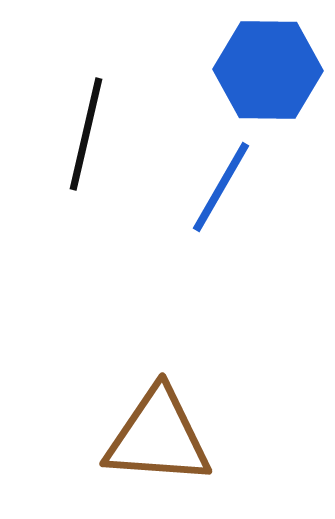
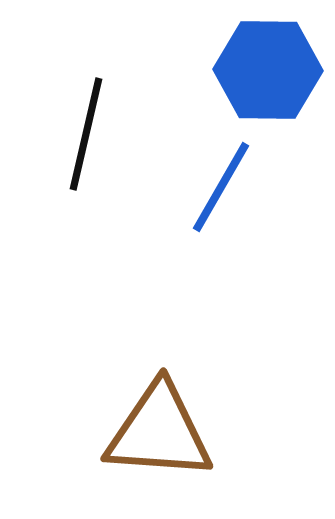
brown triangle: moved 1 px right, 5 px up
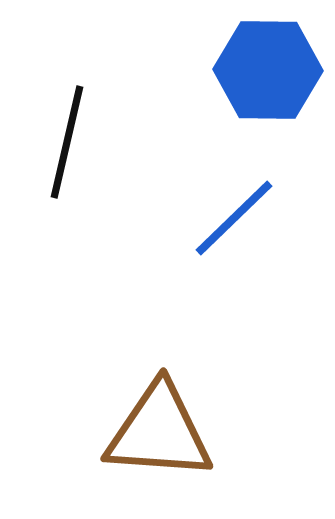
black line: moved 19 px left, 8 px down
blue line: moved 13 px right, 31 px down; rotated 16 degrees clockwise
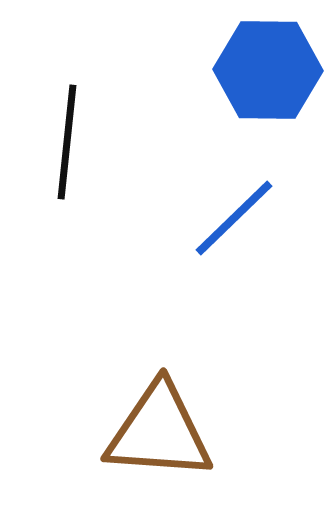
black line: rotated 7 degrees counterclockwise
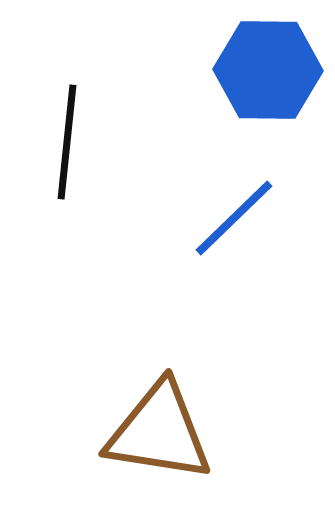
brown triangle: rotated 5 degrees clockwise
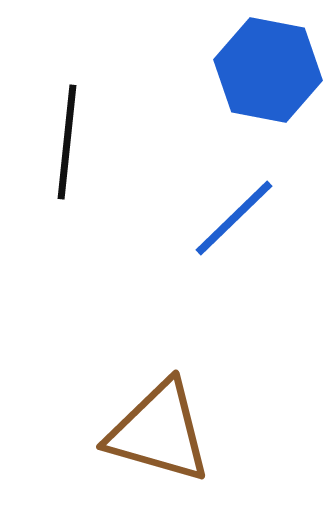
blue hexagon: rotated 10 degrees clockwise
brown triangle: rotated 7 degrees clockwise
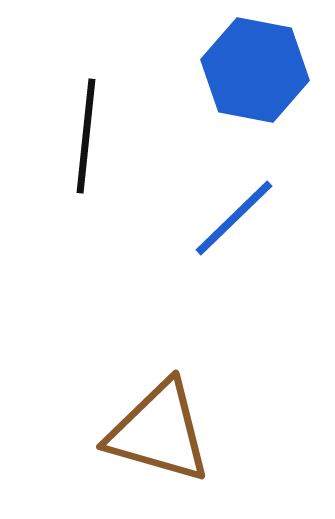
blue hexagon: moved 13 px left
black line: moved 19 px right, 6 px up
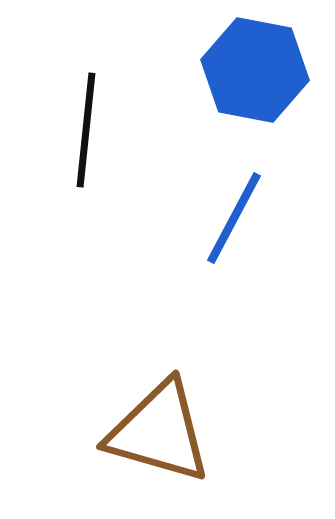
black line: moved 6 px up
blue line: rotated 18 degrees counterclockwise
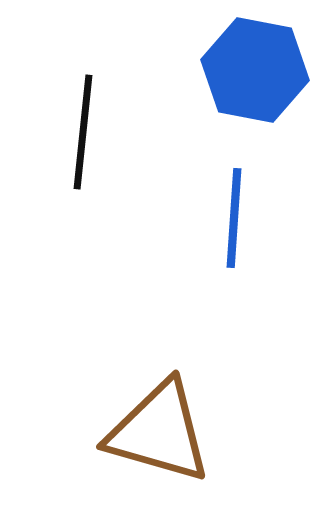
black line: moved 3 px left, 2 px down
blue line: rotated 24 degrees counterclockwise
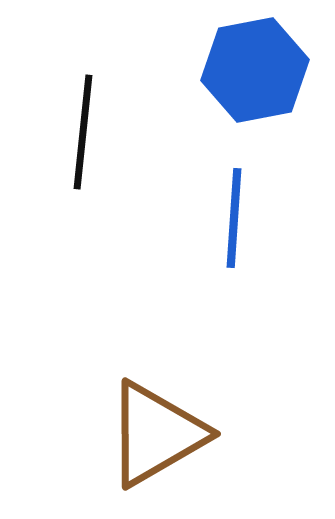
blue hexagon: rotated 22 degrees counterclockwise
brown triangle: moved 3 px left, 2 px down; rotated 46 degrees counterclockwise
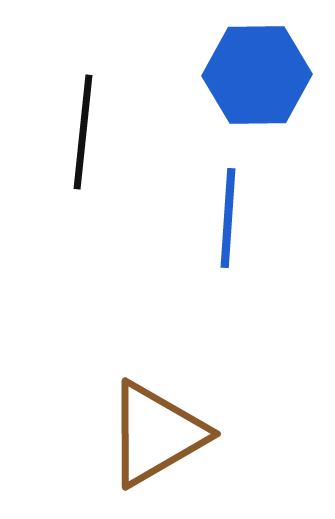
blue hexagon: moved 2 px right, 5 px down; rotated 10 degrees clockwise
blue line: moved 6 px left
